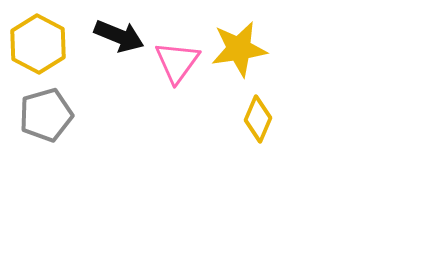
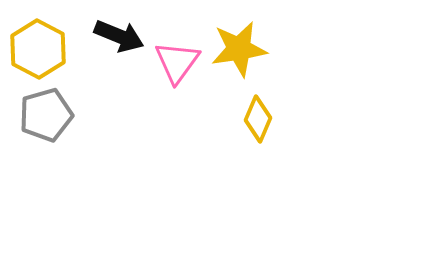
yellow hexagon: moved 5 px down
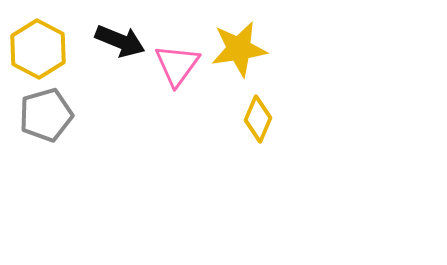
black arrow: moved 1 px right, 5 px down
pink triangle: moved 3 px down
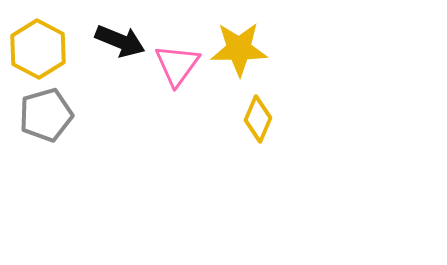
yellow star: rotated 8 degrees clockwise
